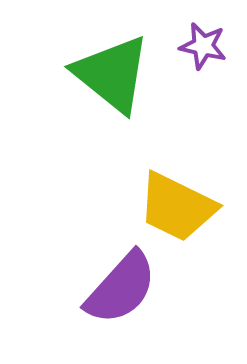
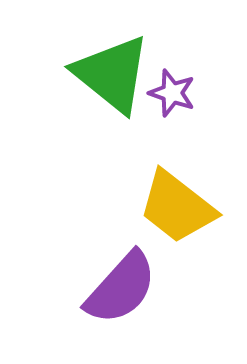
purple star: moved 31 px left, 47 px down; rotated 6 degrees clockwise
yellow trapezoid: rotated 12 degrees clockwise
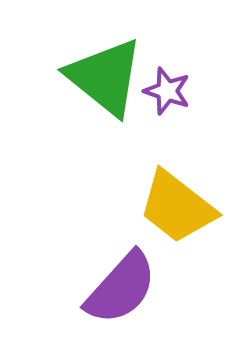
green triangle: moved 7 px left, 3 px down
purple star: moved 5 px left, 2 px up
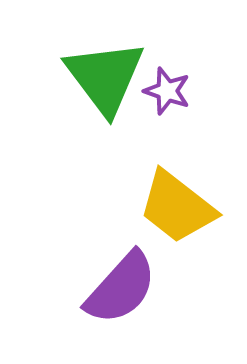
green triangle: rotated 14 degrees clockwise
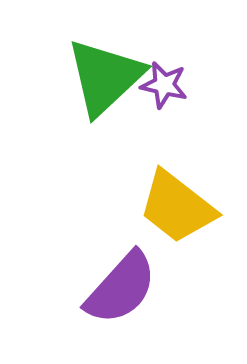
green triangle: rotated 24 degrees clockwise
purple star: moved 3 px left, 6 px up; rotated 6 degrees counterclockwise
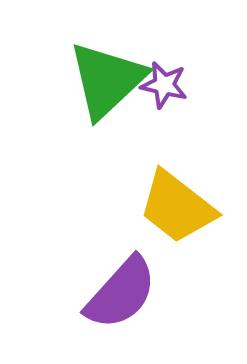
green triangle: moved 2 px right, 3 px down
purple semicircle: moved 5 px down
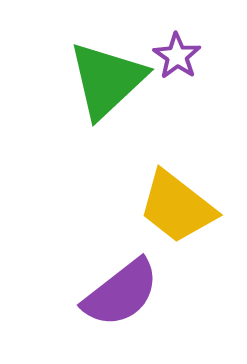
purple star: moved 13 px right, 29 px up; rotated 21 degrees clockwise
purple semicircle: rotated 10 degrees clockwise
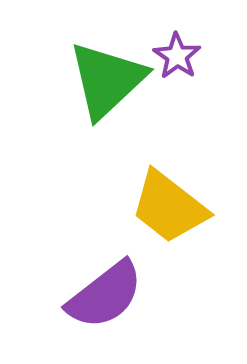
yellow trapezoid: moved 8 px left
purple semicircle: moved 16 px left, 2 px down
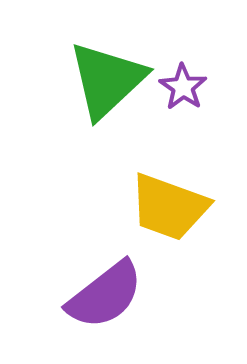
purple star: moved 6 px right, 31 px down
yellow trapezoid: rotated 18 degrees counterclockwise
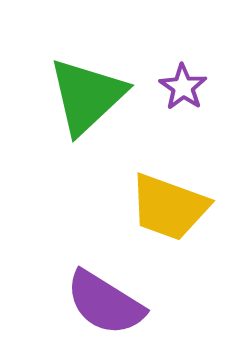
green triangle: moved 20 px left, 16 px down
purple semicircle: moved 8 px down; rotated 70 degrees clockwise
